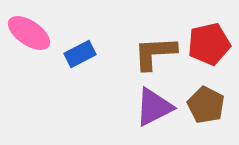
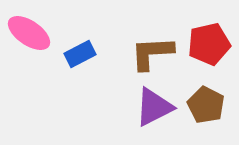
brown L-shape: moved 3 px left
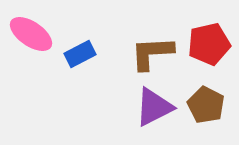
pink ellipse: moved 2 px right, 1 px down
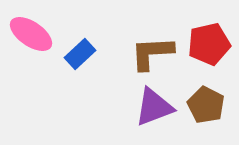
blue rectangle: rotated 16 degrees counterclockwise
purple triangle: rotated 6 degrees clockwise
